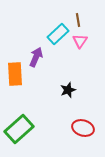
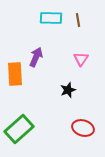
cyan rectangle: moved 7 px left, 16 px up; rotated 45 degrees clockwise
pink triangle: moved 1 px right, 18 px down
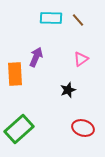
brown line: rotated 32 degrees counterclockwise
pink triangle: rotated 21 degrees clockwise
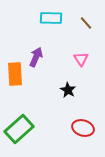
brown line: moved 8 px right, 3 px down
pink triangle: rotated 28 degrees counterclockwise
black star: rotated 21 degrees counterclockwise
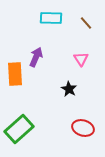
black star: moved 1 px right, 1 px up
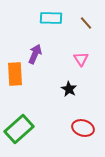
purple arrow: moved 1 px left, 3 px up
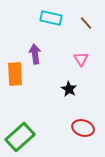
cyan rectangle: rotated 10 degrees clockwise
purple arrow: rotated 30 degrees counterclockwise
green rectangle: moved 1 px right, 8 px down
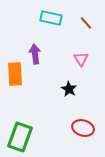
green rectangle: rotated 28 degrees counterclockwise
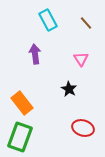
cyan rectangle: moved 3 px left, 2 px down; rotated 50 degrees clockwise
orange rectangle: moved 7 px right, 29 px down; rotated 35 degrees counterclockwise
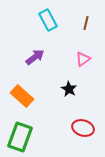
brown line: rotated 56 degrees clockwise
purple arrow: moved 3 px down; rotated 60 degrees clockwise
pink triangle: moved 2 px right; rotated 28 degrees clockwise
orange rectangle: moved 7 px up; rotated 10 degrees counterclockwise
